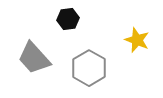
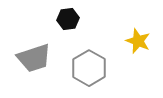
yellow star: moved 1 px right, 1 px down
gray trapezoid: rotated 66 degrees counterclockwise
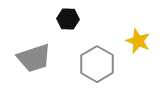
black hexagon: rotated 10 degrees clockwise
gray hexagon: moved 8 px right, 4 px up
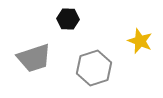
yellow star: moved 2 px right
gray hexagon: moved 3 px left, 4 px down; rotated 12 degrees clockwise
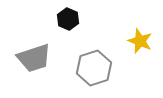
black hexagon: rotated 20 degrees clockwise
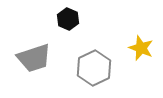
yellow star: moved 1 px right, 7 px down
gray hexagon: rotated 8 degrees counterclockwise
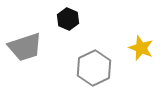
gray trapezoid: moved 9 px left, 11 px up
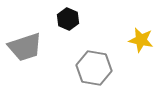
yellow star: moved 8 px up; rotated 10 degrees counterclockwise
gray hexagon: rotated 24 degrees counterclockwise
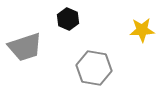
yellow star: moved 1 px right, 10 px up; rotated 15 degrees counterclockwise
